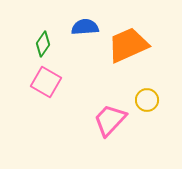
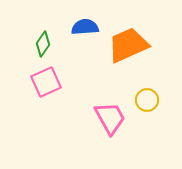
pink square: rotated 36 degrees clockwise
pink trapezoid: moved 2 px up; rotated 108 degrees clockwise
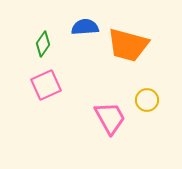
orange trapezoid: rotated 141 degrees counterclockwise
pink square: moved 3 px down
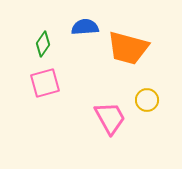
orange trapezoid: moved 3 px down
pink square: moved 1 px left, 2 px up; rotated 8 degrees clockwise
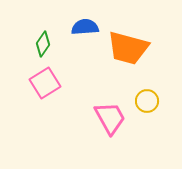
pink square: rotated 16 degrees counterclockwise
yellow circle: moved 1 px down
